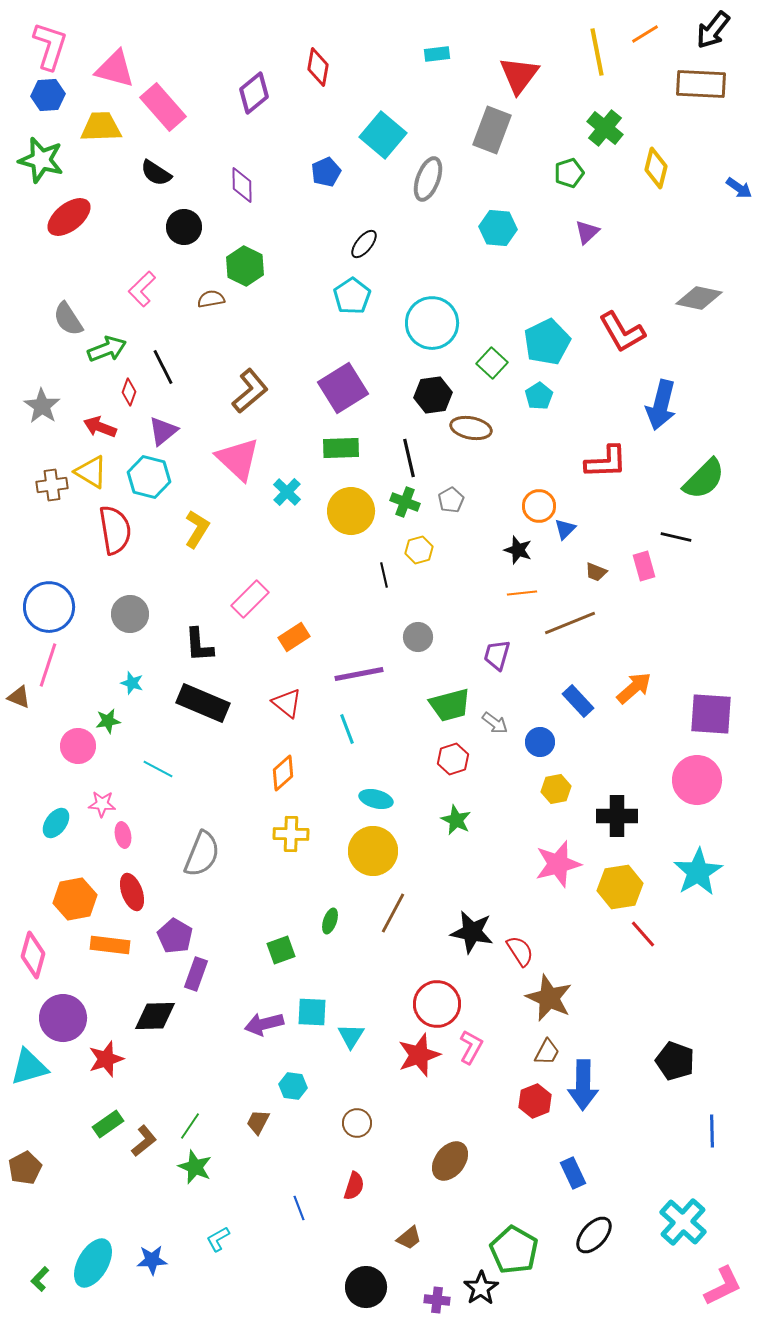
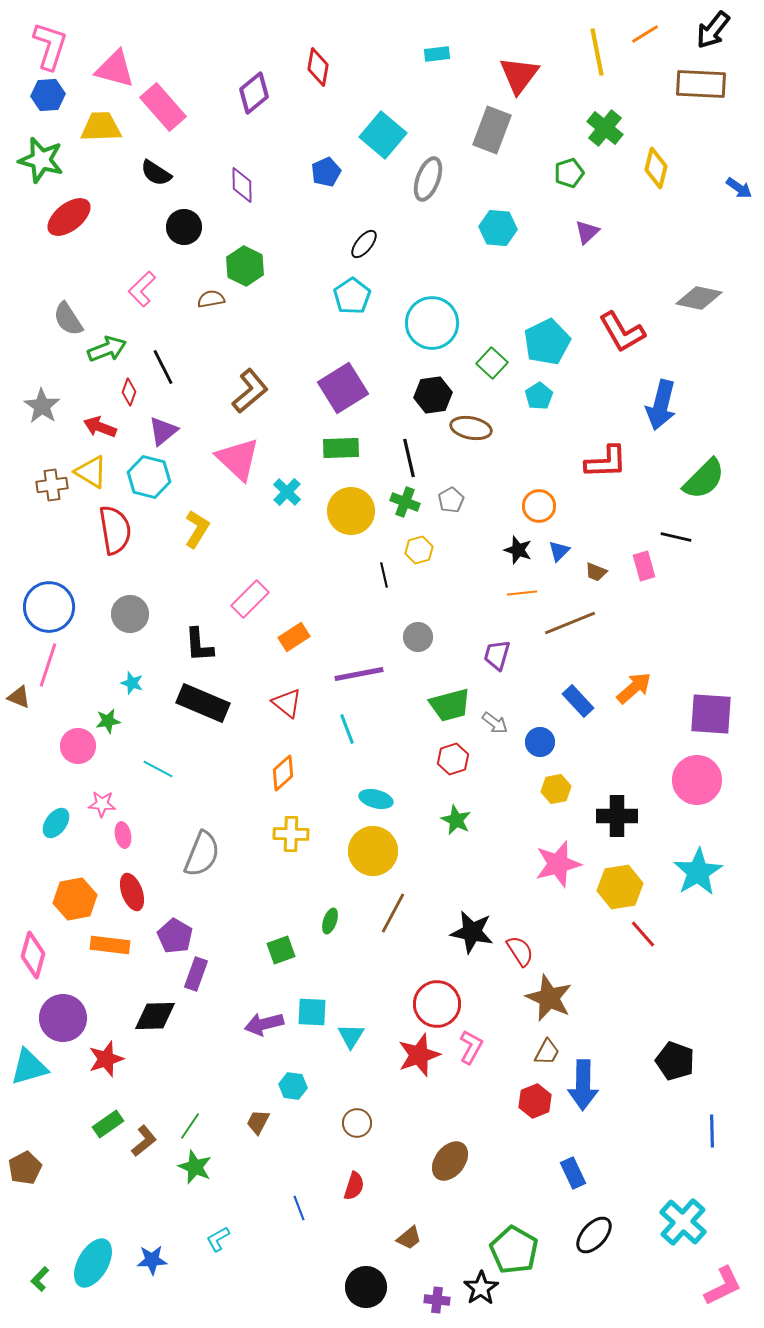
blue triangle at (565, 529): moved 6 px left, 22 px down
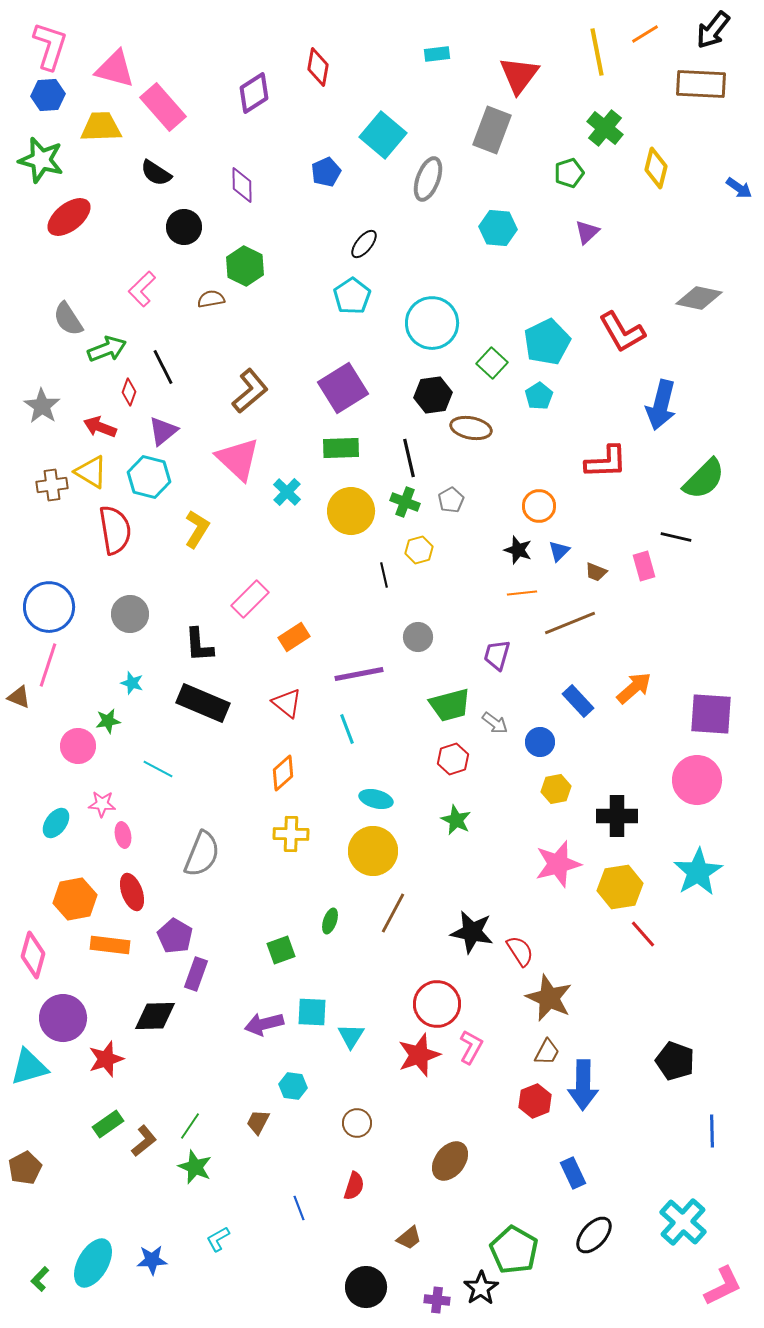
purple diamond at (254, 93): rotated 6 degrees clockwise
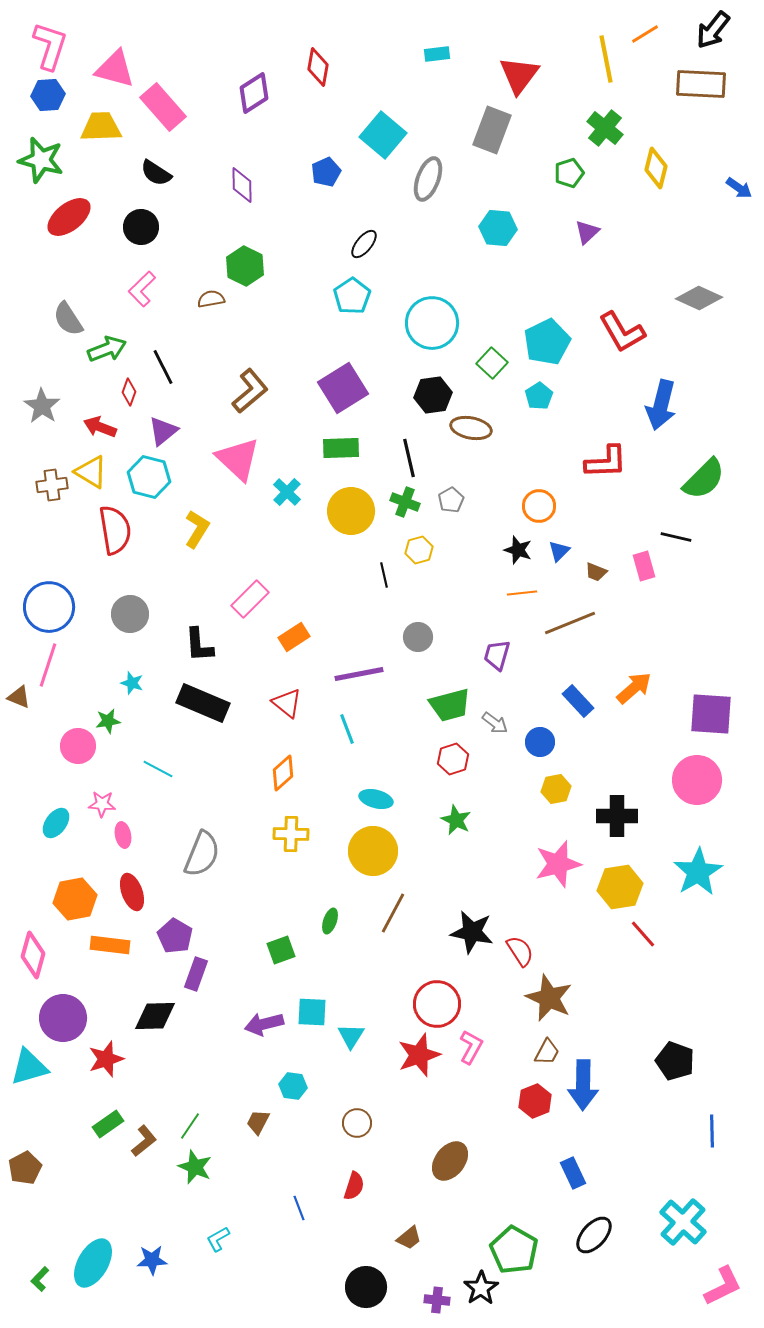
yellow line at (597, 52): moved 9 px right, 7 px down
black circle at (184, 227): moved 43 px left
gray diamond at (699, 298): rotated 12 degrees clockwise
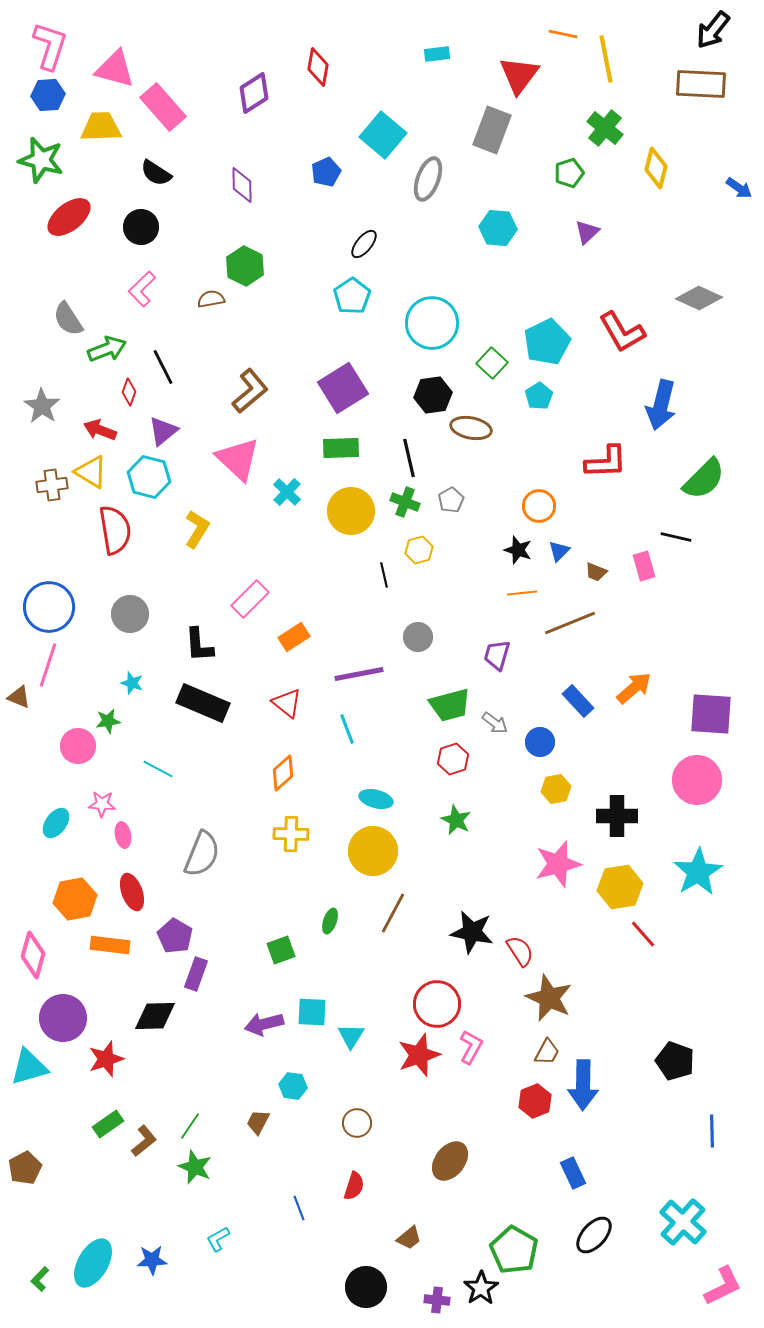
orange line at (645, 34): moved 82 px left; rotated 44 degrees clockwise
red arrow at (100, 427): moved 3 px down
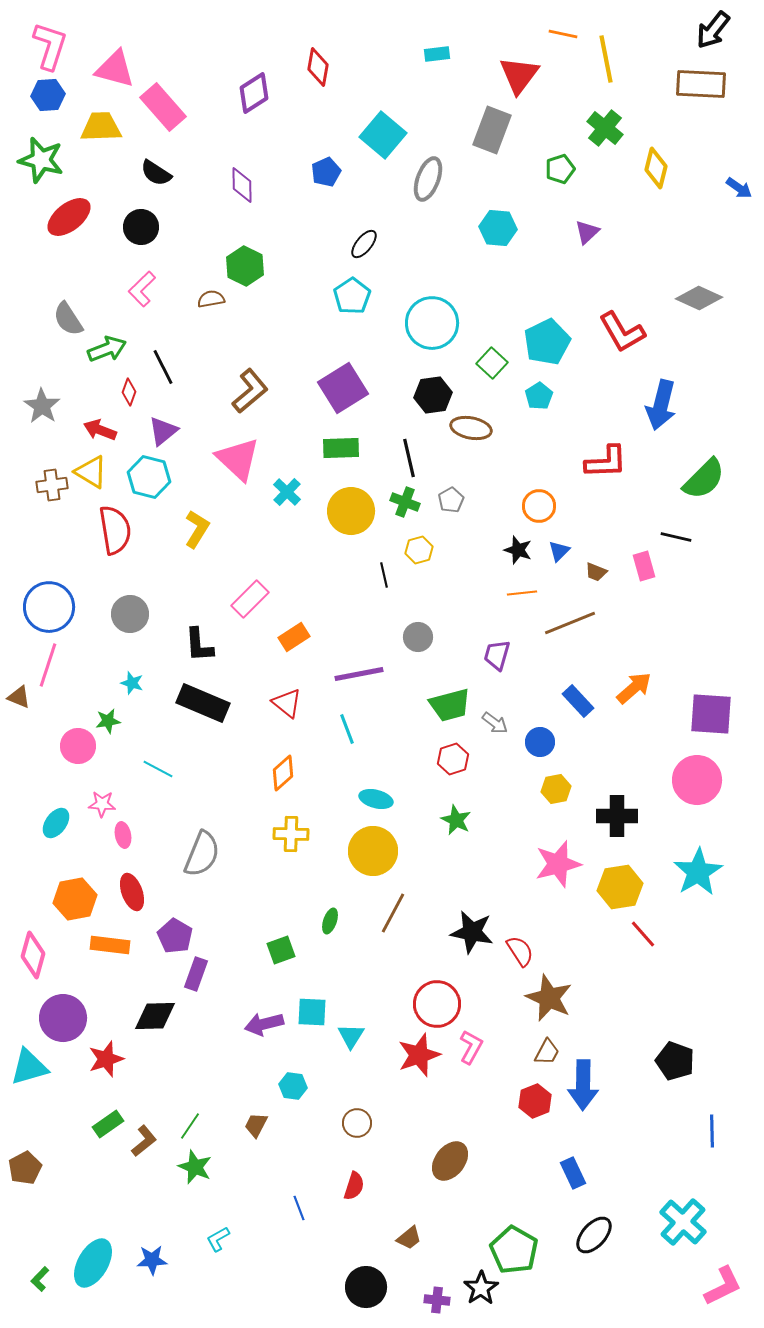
green pentagon at (569, 173): moved 9 px left, 4 px up
brown trapezoid at (258, 1122): moved 2 px left, 3 px down
